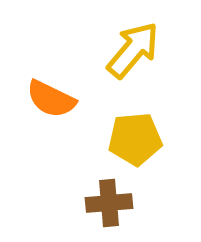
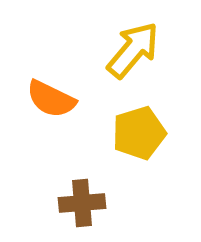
yellow pentagon: moved 4 px right, 6 px up; rotated 12 degrees counterclockwise
brown cross: moved 27 px left
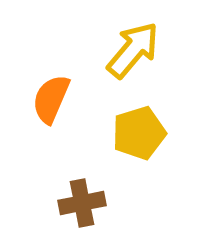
orange semicircle: rotated 87 degrees clockwise
brown cross: rotated 6 degrees counterclockwise
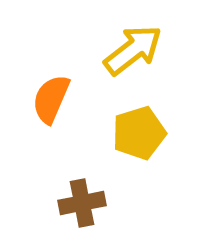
yellow arrow: rotated 12 degrees clockwise
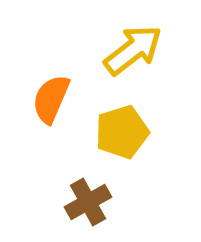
yellow pentagon: moved 17 px left, 1 px up
brown cross: moved 6 px right, 1 px up; rotated 18 degrees counterclockwise
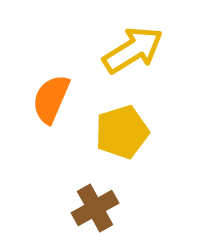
yellow arrow: rotated 6 degrees clockwise
brown cross: moved 7 px right, 6 px down
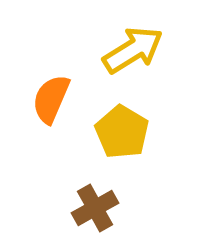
yellow pentagon: rotated 24 degrees counterclockwise
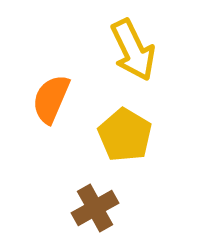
yellow arrow: rotated 96 degrees clockwise
yellow pentagon: moved 3 px right, 3 px down
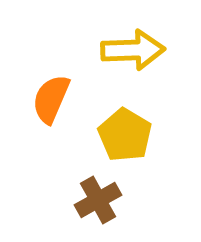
yellow arrow: rotated 66 degrees counterclockwise
brown cross: moved 3 px right, 8 px up
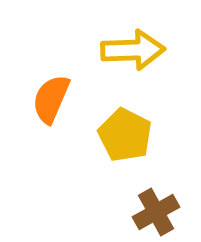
yellow pentagon: rotated 4 degrees counterclockwise
brown cross: moved 58 px right, 12 px down
